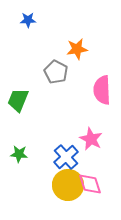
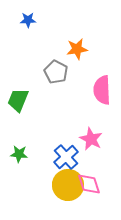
pink diamond: moved 1 px left
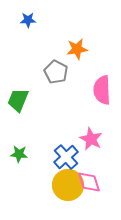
pink diamond: moved 2 px up
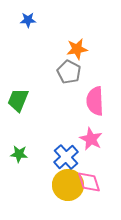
gray pentagon: moved 13 px right
pink semicircle: moved 7 px left, 11 px down
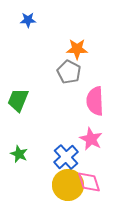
orange star: rotated 10 degrees clockwise
green star: rotated 18 degrees clockwise
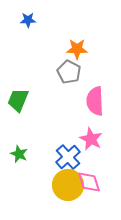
blue cross: moved 2 px right
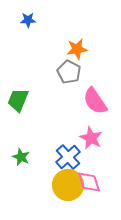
orange star: rotated 10 degrees counterclockwise
pink semicircle: rotated 32 degrees counterclockwise
pink star: moved 1 px up
green star: moved 2 px right, 3 px down
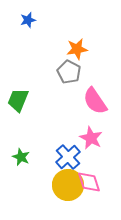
blue star: rotated 14 degrees counterclockwise
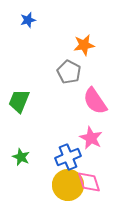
orange star: moved 7 px right, 4 px up
green trapezoid: moved 1 px right, 1 px down
blue cross: rotated 20 degrees clockwise
